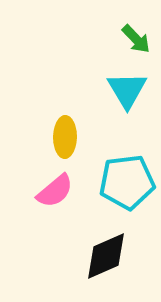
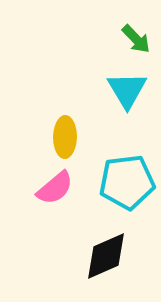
pink semicircle: moved 3 px up
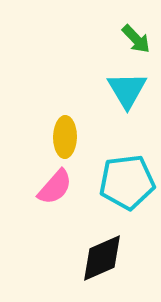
pink semicircle: moved 1 px up; rotated 9 degrees counterclockwise
black diamond: moved 4 px left, 2 px down
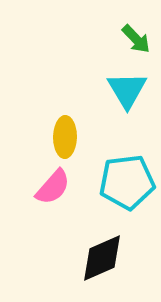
pink semicircle: moved 2 px left
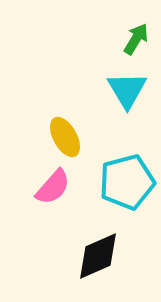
green arrow: rotated 104 degrees counterclockwise
yellow ellipse: rotated 30 degrees counterclockwise
cyan pentagon: rotated 8 degrees counterclockwise
black diamond: moved 4 px left, 2 px up
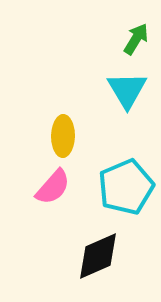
yellow ellipse: moved 2 px left, 1 px up; rotated 30 degrees clockwise
cyan pentagon: moved 1 px left, 5 px down; rotated 8 degrees counterclockwise
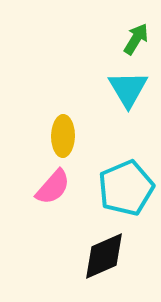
cyan triangle: moved 1 px right, 1 px up
cyan pentagon: moved 1 px down
black diamond: moved 6 px right
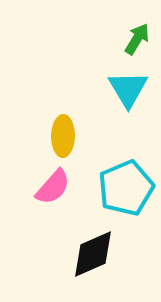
green arrow: moved 1 px right
black diamond: moved 11 px left, 2 px up
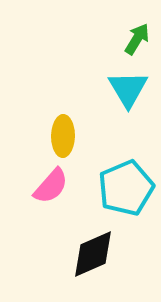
pink semicircle: moved 2 px left, 1 px up
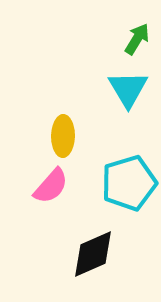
cyan pentagon: moved 3 px right, 5 px up; rotated 6 degrees clockwise
